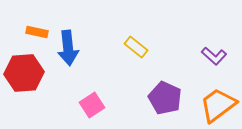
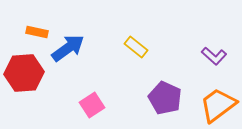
blue arrow: rotated 120 degrees counterclockwise
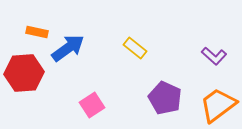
yellow rectangle: moved 1 px left, 1 px down
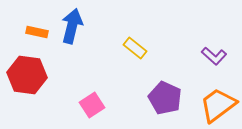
blue arrow: moved 4 px right, 22 px up; rotated 40 degrees counterclockwise
red hexagon: moved 3 px right, 2 px down; rotated 12 degrees clockwise
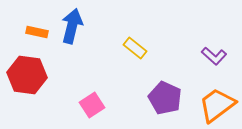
orange trapezoid: moved 1 px left
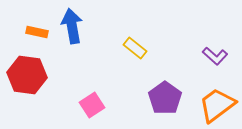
blue arrow: rotated 24 degrees counterclockwise
purple L-shape: moved 1 px right
purple pentagon: rotated 12 degrees clockwise
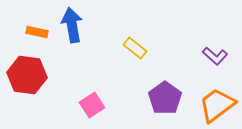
blue arrow: moved 1 px up
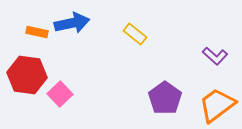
blue arrow: moved 2 px up; rotated 88 degrees clockwise
yellow rectangle: moved 14 px up
pink square: moved 32 px left, 11 px up; rotated 10 degrees counterclockwise
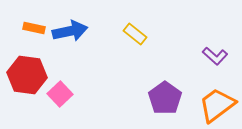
blue arrow: moved 2 px left, 8 px down
orange rectangle: moved 3 px left, 4 px up
